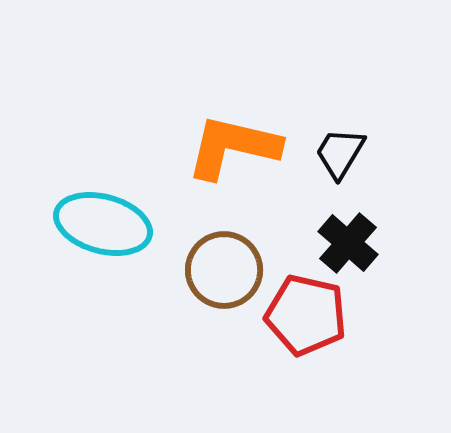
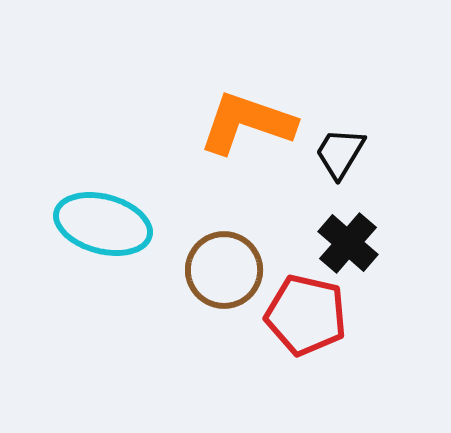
orange L-shape: moved 14 px right, 24 px up; rotated 6 degrees clockwise
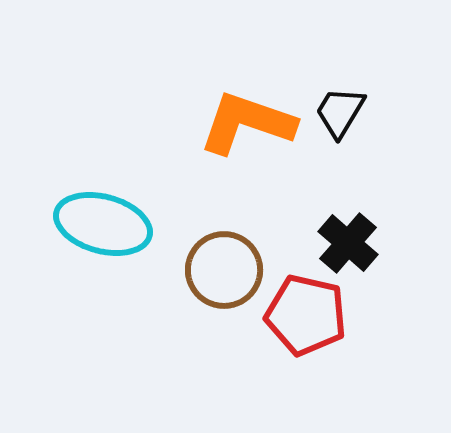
black trapezoid: moved 41 px up
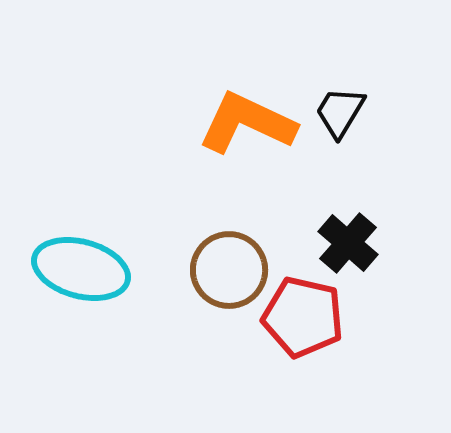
orange L-shape: rotated 6 degrees clockwise
cyan ellipse: moved 22 px left, 45 px down
brown circle: moved 5 px right
red pentagon: moved 3 px left, 2 px down
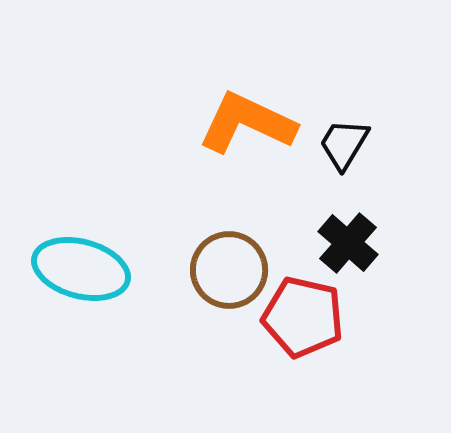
black trapezoid: moved 4 px right, 32 px down
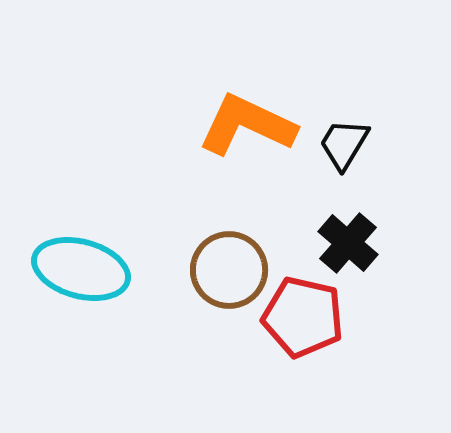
orange L-shape: moved 2 px down
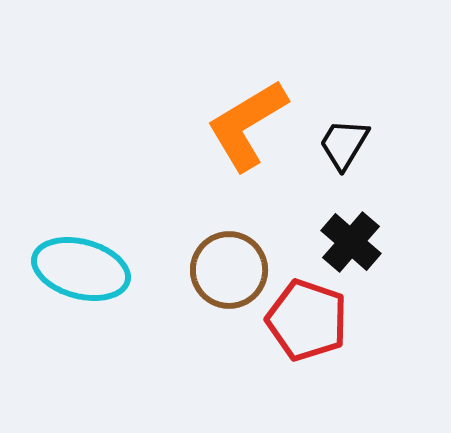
orange L-shape: rotated 56 degrees counterclockwise
black cross: moved 3 px right, 1 px up
red pentagon: moved 4 px right, 3 px down; rotated 6 degrees clockwise
